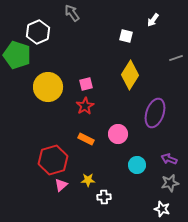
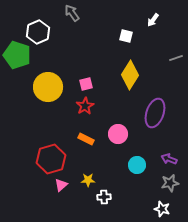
red hexagon: moved 2 px left, 1 px up
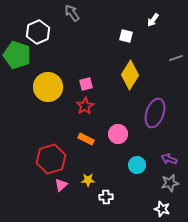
white cross: moved 2 px right
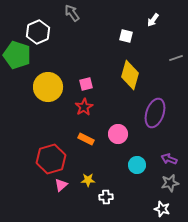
yellow diamond: rotated 16 degrees counterclockwise
red star: moved 1 px left, 1 px down
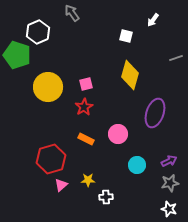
purple arrow: moved 2 px down; rotated 133 degrees clockwise
white star: moved 7 px right
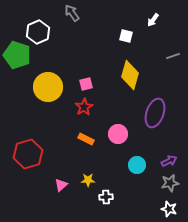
gray line: moved 3 px left, 2 px up
red hexagon: moved 23 px left, 5 px up
